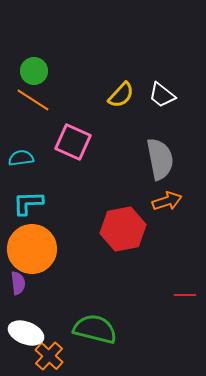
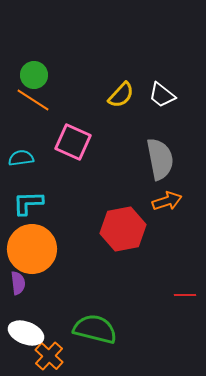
green circle: moved 4 px down
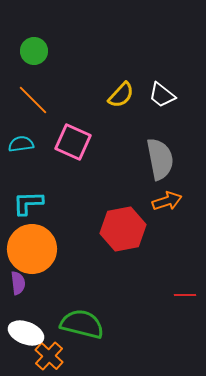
green circle: moved 24 px up
orange line: rotated 12 degrees clockwise
cyan semicircle: moved 14 px up
green semicircle: moved 13 px left, 5 px up
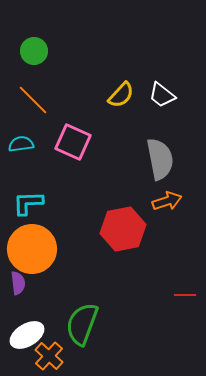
green semicircle: rotated 84 degrees counterclockwise
white ellipse: moved 1 px right, 2 px down; rotated 52 degrees counterclockwise
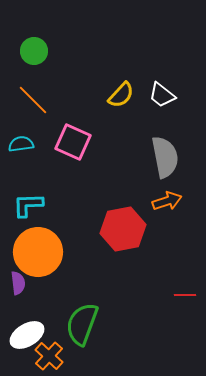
gray semicircle: moved 5 px right, 2 px up
cyan L-shape: moved 2 px down
orange circle: moved 6 px right, 3 px down
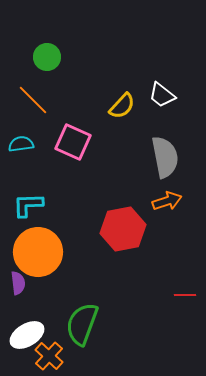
green circle: moved 13 px right, 6 px down
yellow semicircle: moved 1 px right, 11 px down
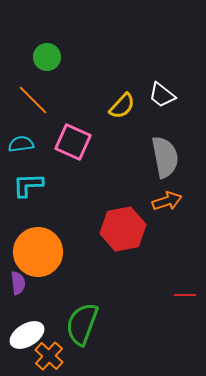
cyan L-shape: moved 20 px up
